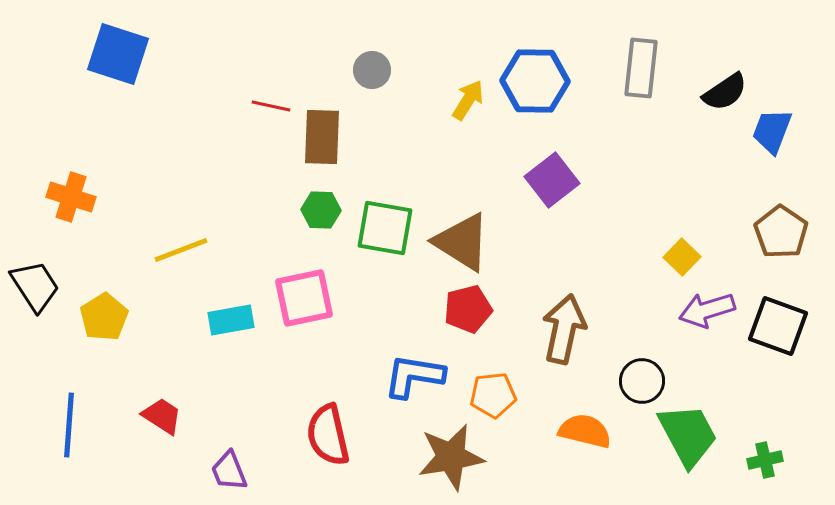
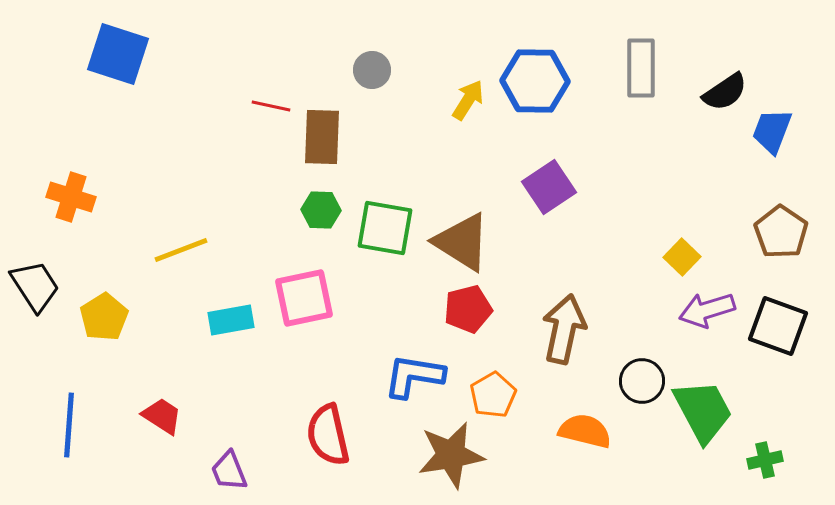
gray rectangle: rotated 6 degrees counterclockwise
purple square: moved 3 px left, 7 px down; rotated 4 degrees clockwise
orange pentagon: rotated 24 degrees counterclockwise
green trapezoid: moved 15 px right, 24 px up
brown star: moved 2 px up
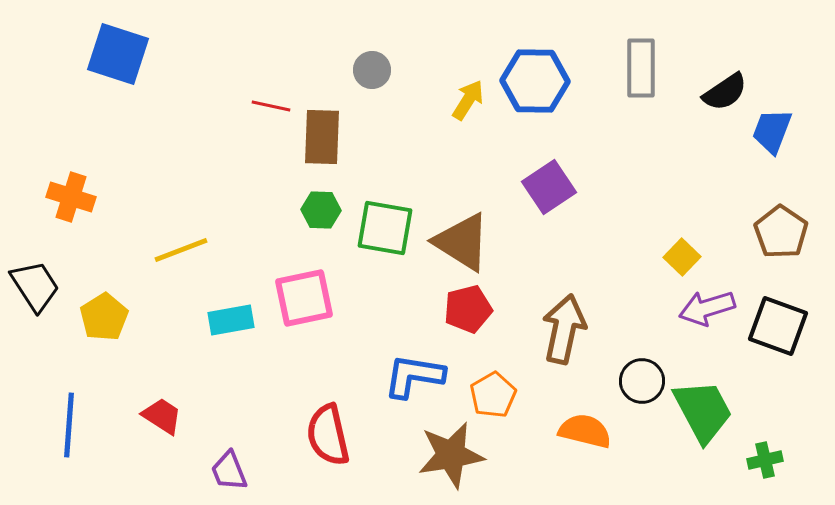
purple arrow: moved 2 px up
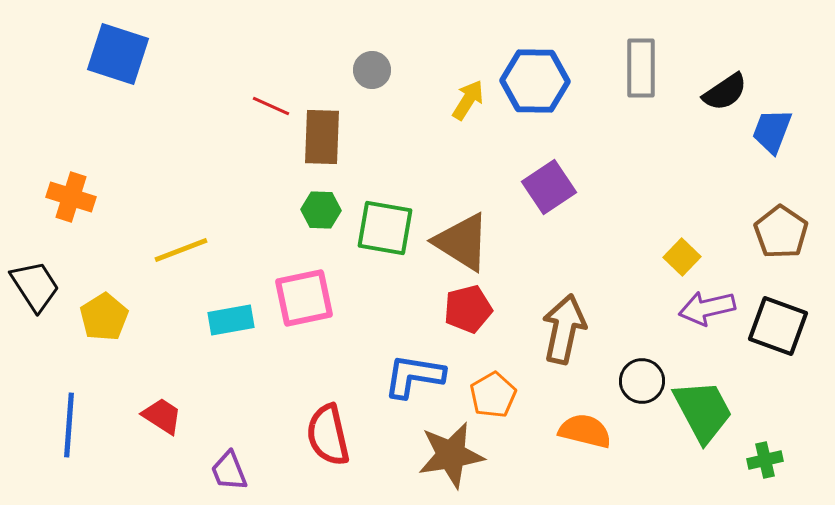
red line: rotated 12 degrees clockwise
purple arrow: rotated 4 degrees clockwise
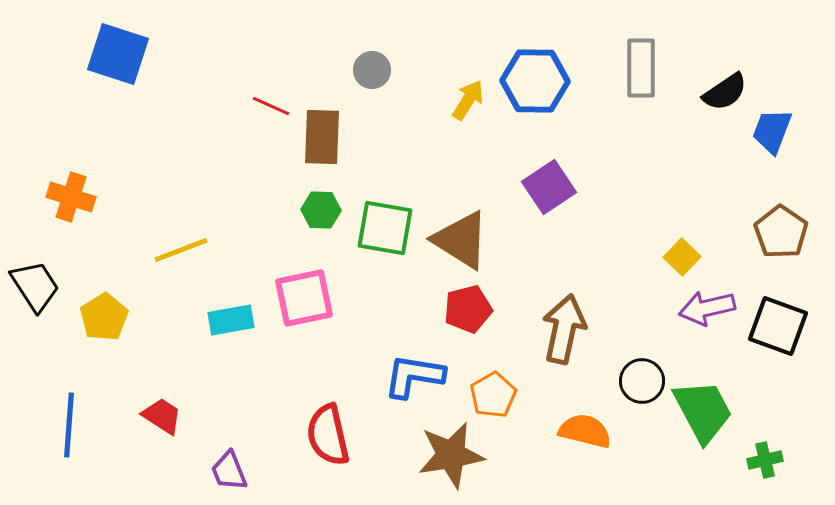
brown triangle: moved 1 px left, 2 px up
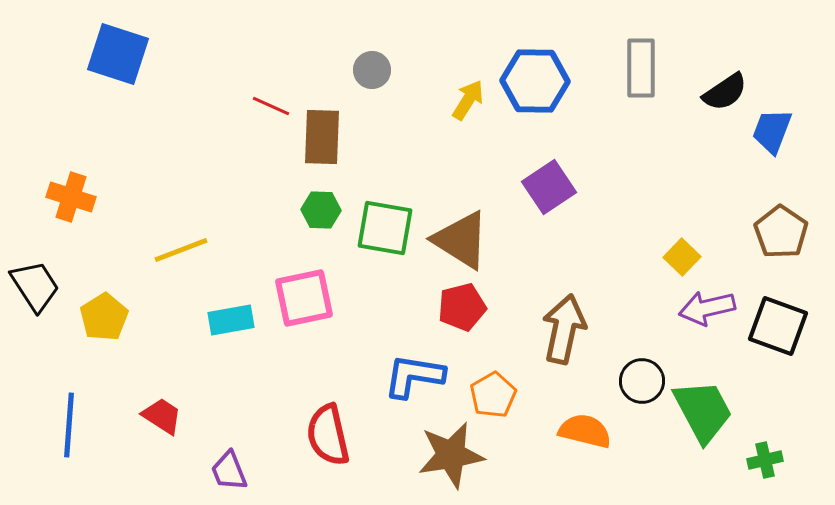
red pentagon: moved 6 px left, 2 px up
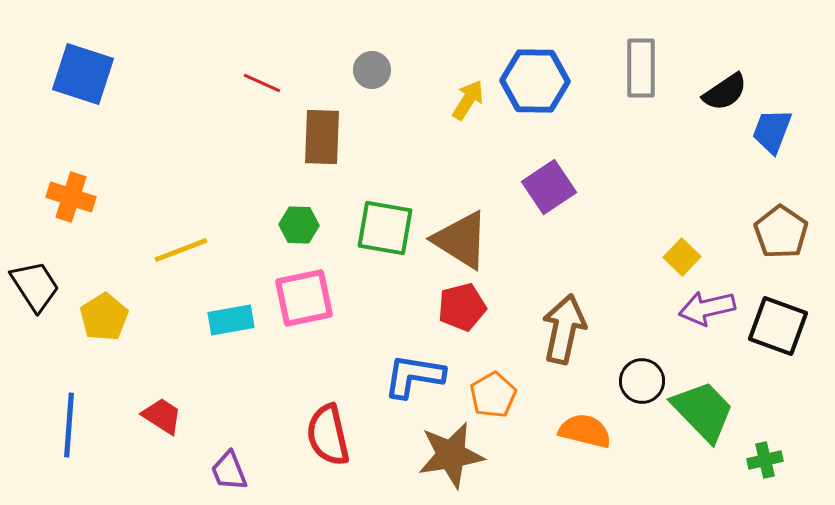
blue square: moved 35 px left, 20 px down
red line: moved 9 px left, 23 px up
green hexagon: moved 22 px left, 15 px down
green trapezoid: rotated 16 degrees counterclockwise
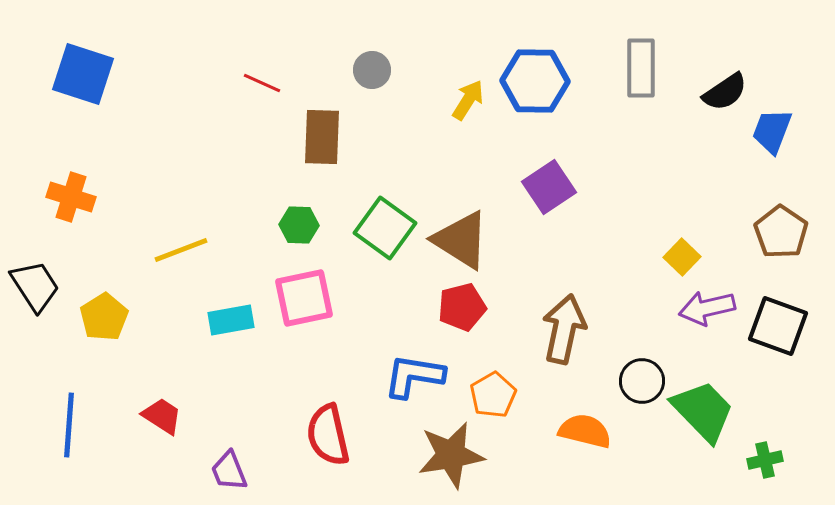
green square: rotated 26 degrees clockwise
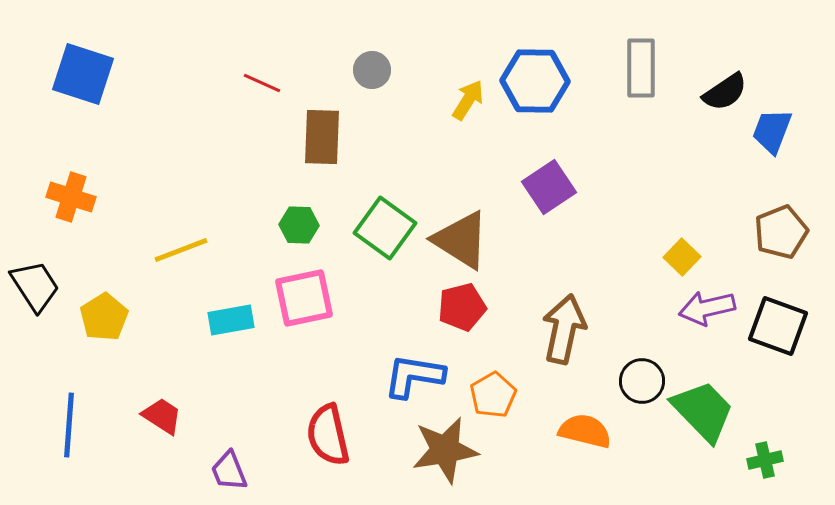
brown pentagon: rotated 16 degrees clockwise
brown star: moved 6 px left, 5 px up
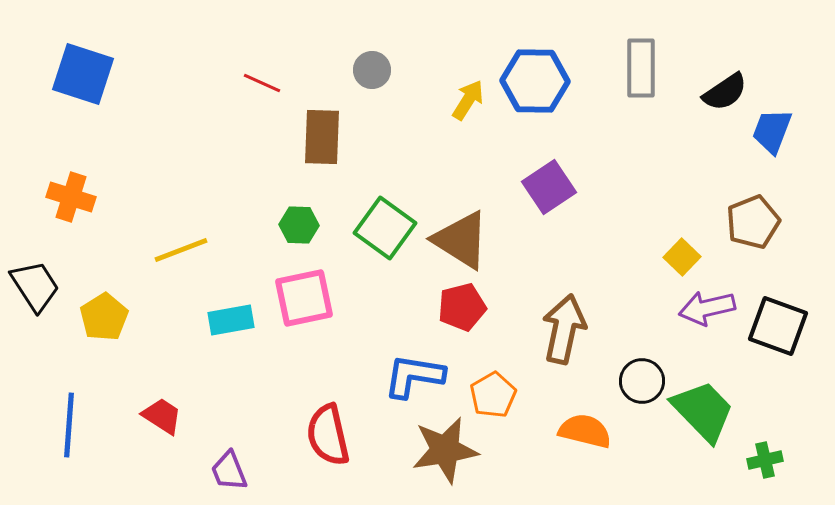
brown pentagon: moved 28 px left, 10 px up
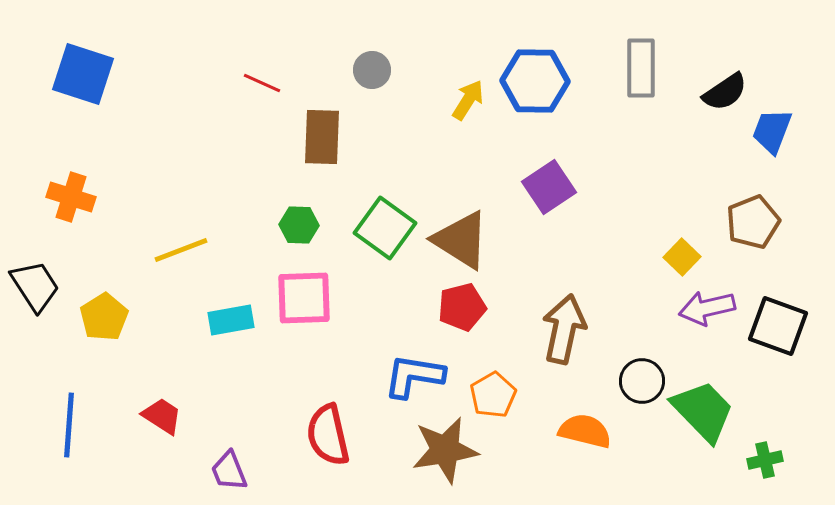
pink square: rotated 10 degrees clockwise
